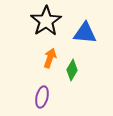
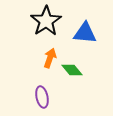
green diamond: rotated 70 degrees counterclockwise
purple ellipse: rotated 25 degrees counterclockwise
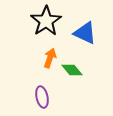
blue triangle: rotated 20 degrees clockwise
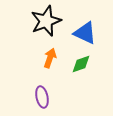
black star: rotated 12 degrees clockwise
green diamond: moved 9 px right, 6 px up; rotated 70 degrees counterclockwise
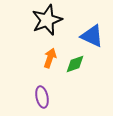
black star: moved 1 px right, 1 px up
blue triangle: moved 7 px right, 3 px down
green diamond: moved 6 px left
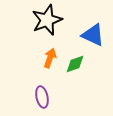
blue triangle: moved 1 px right, 1 px up
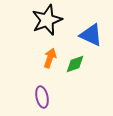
blue triangle: moved 2 px left
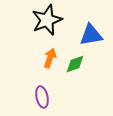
blue triangle: rotated 35 degrees counterclockwise
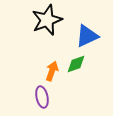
blue triangle: moved 4 px left, 1 px down; rotated 15 degrees counterclockwise
orange arrow: moved 2 px right, 13 px down
green diamond: moved 1 px right
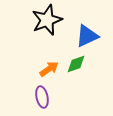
orange arrow: moved 3 px left, 2 px up; rotated 36 degrees clockwise
